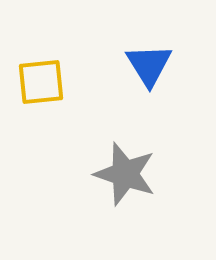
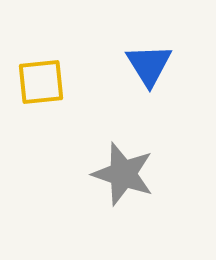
gray star: moved 2 px left
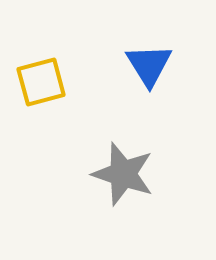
yellow square: rotated 9 degrees counterclockwise
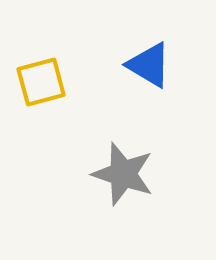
blue triangle: rotated 27 degrees counterclockwise
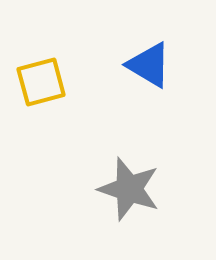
gray star: moved 6 px right, 15 px down
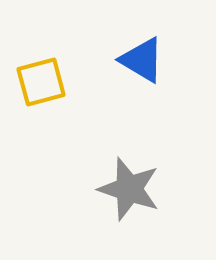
blue triangle: moved 7 px left, 5 px up
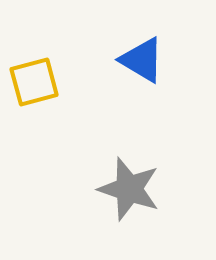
yellow square: moved 7 px left
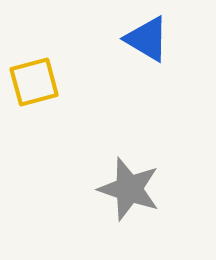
blue triangle: moved 5 px right, 21 px up
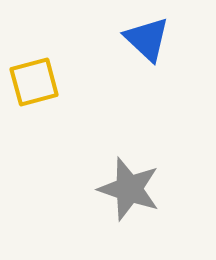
blue triangle: rotated 12 degrees clockwise
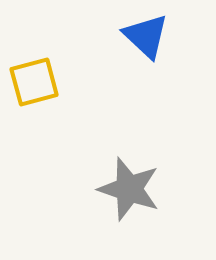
blue triangle: moved 1 px left, 3 px up
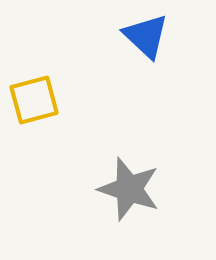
yellow square: moved 18 px down
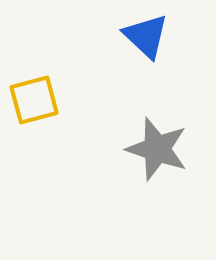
gray star: moved 28 px right, 40 px up
